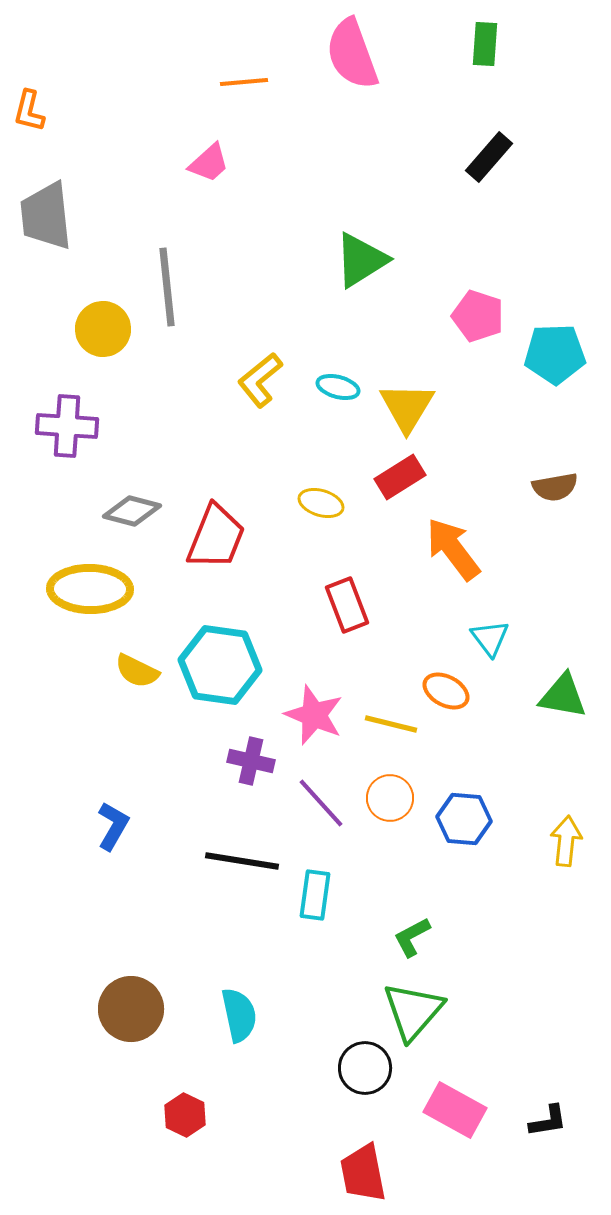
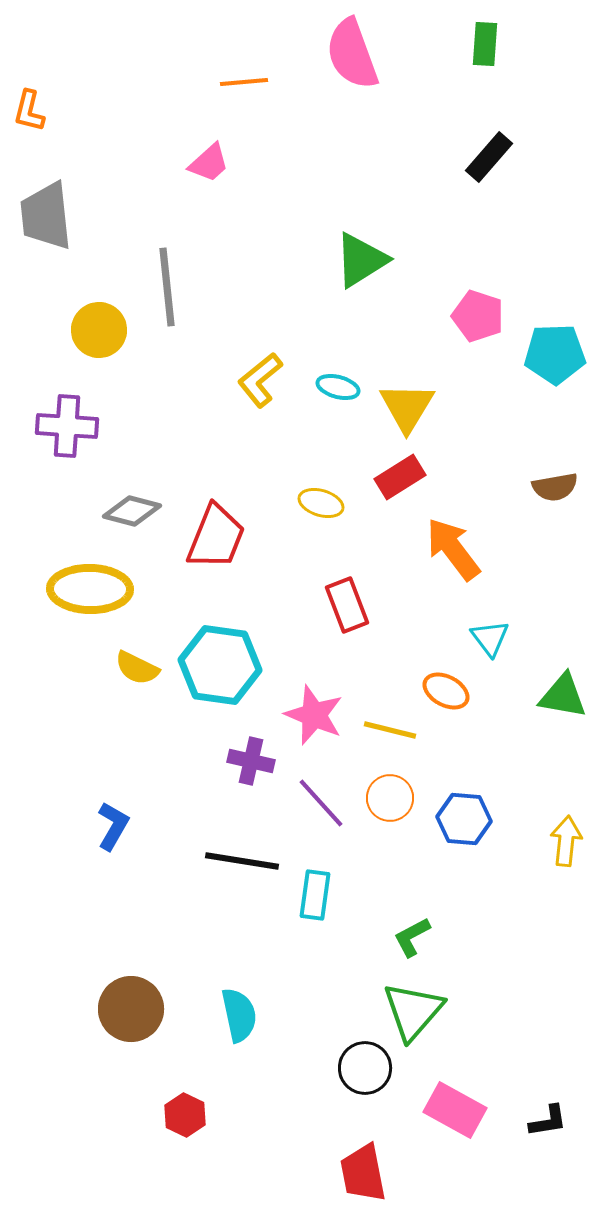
yellow circle at (103, 329): moved 4 px left, 1 px down
yellow semicircle at (137, 671): moved 3 px up
yellow line at (391, 724): moved 1 px left, 6 px down
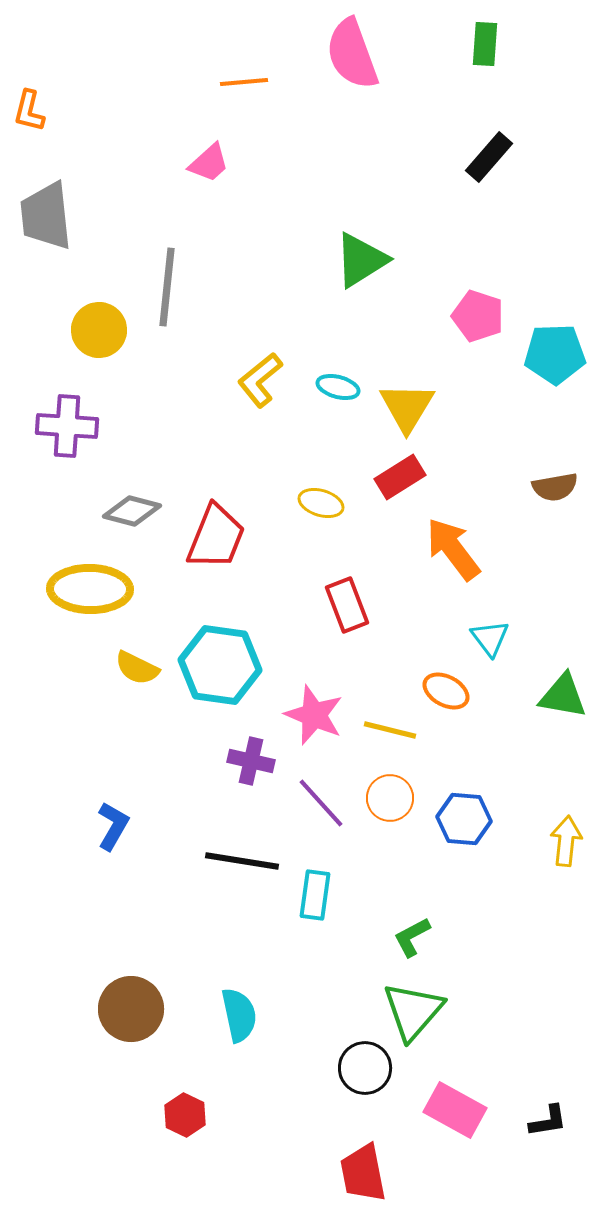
gray line at (167, 287): rotated 12 degrees clockwise
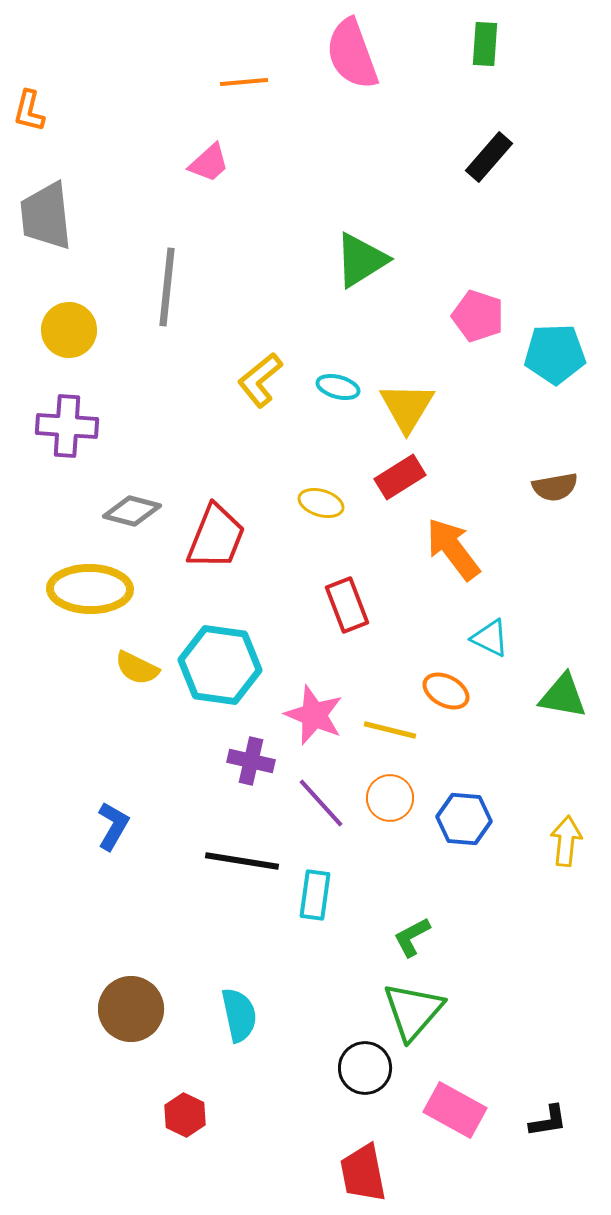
yellow circle at (99, 330): moved 30 px left
cyan triangle at (490, 638): rotated 27 degrees counterclockwise
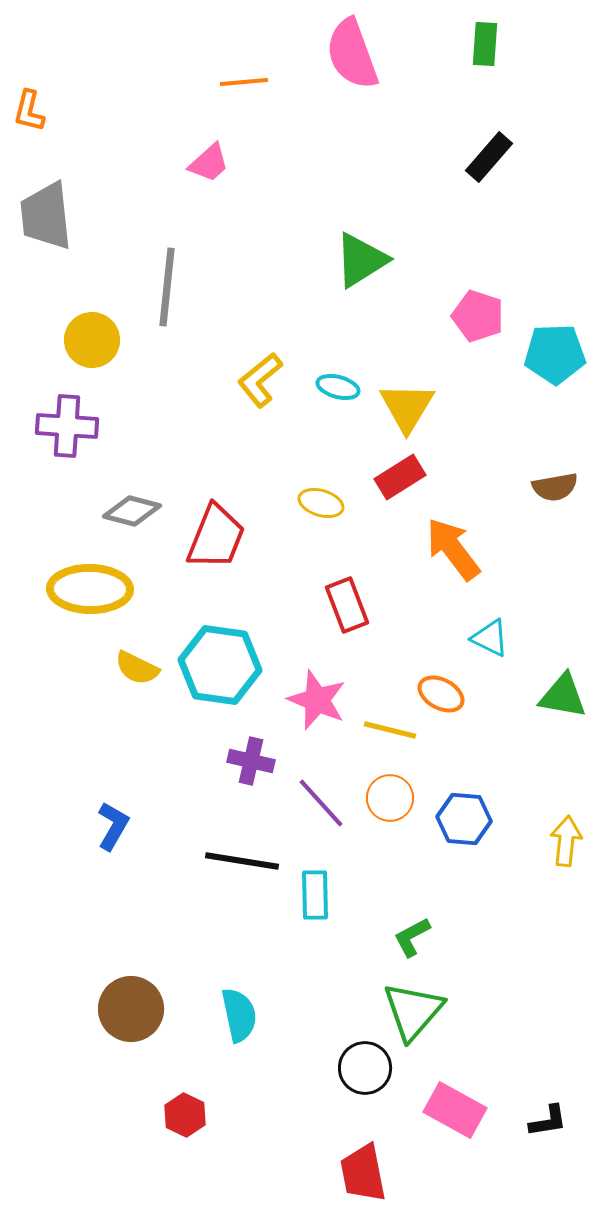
yellow circle at (69, 330): moved 23 px right, 10 px down
orange ellipse at (446, 691): moved 5 px left, 3 px down
pink star at (314, 715): moved 3 px right, 15 px up
cyan rectangle at (315, 895): rotated 9 degrees counterclockwise
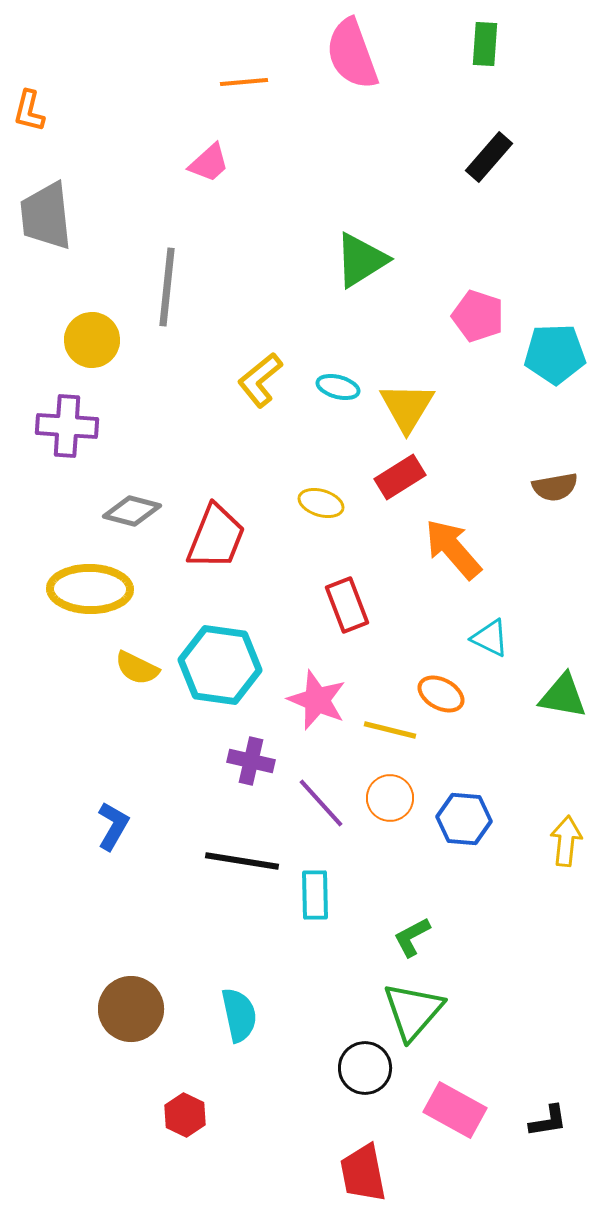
orange arrow at (453, 549): rotated 4 degrees counterclockwise
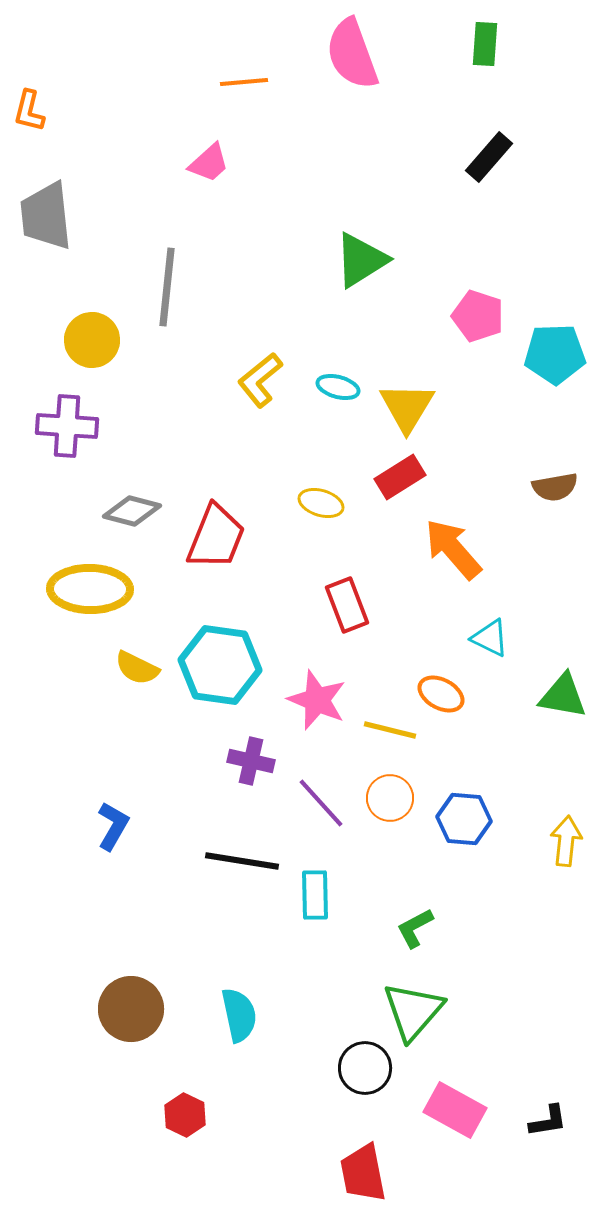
green L-shape at (412, 937): moved 3 px right, 9 px up
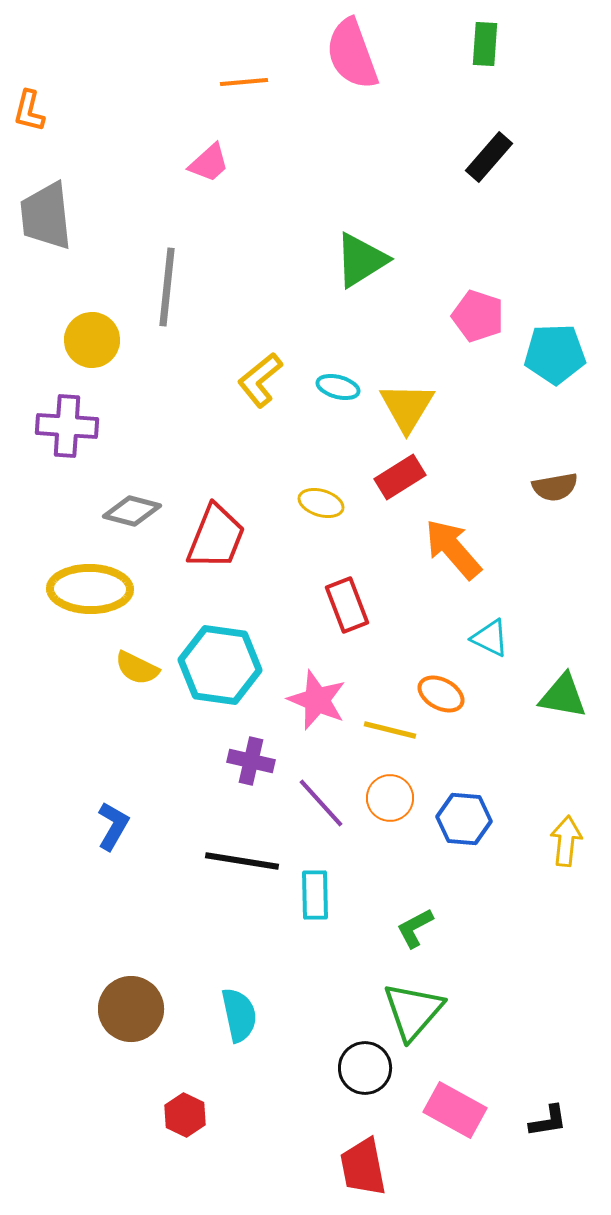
red trapezoid at (363, 1173): moved 6 px up
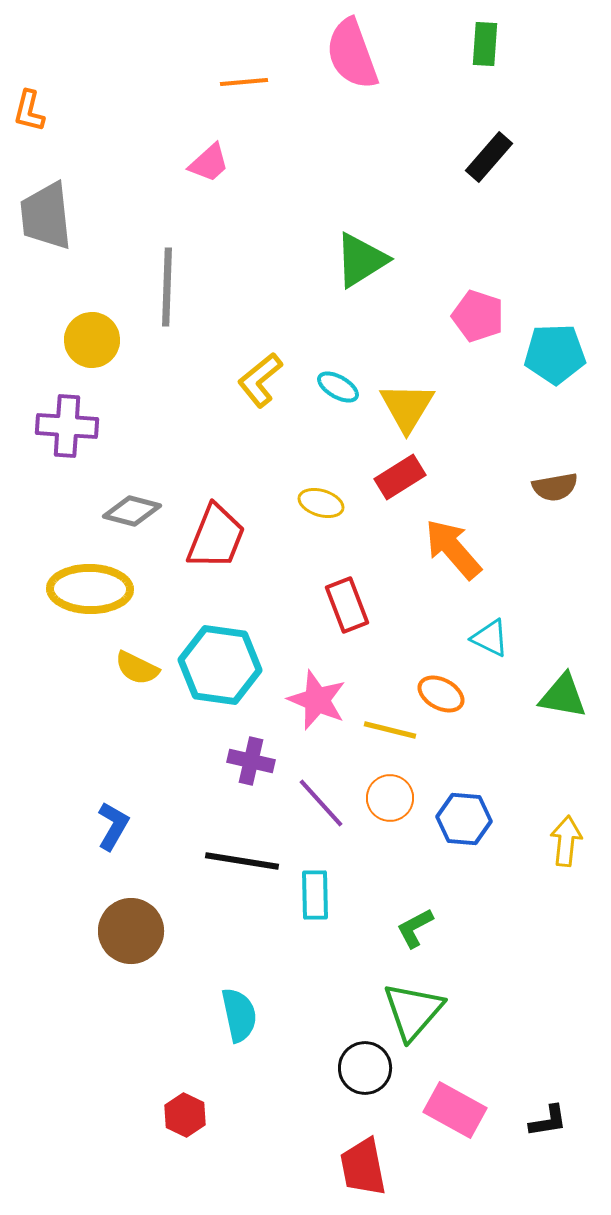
gray line at (167, 287): rotated 4 degrees counterclockwise
cyan ellipse at (338, 387): rotated 15 degrees clockwise
brown circle at (131, 1009): moved 78 px up
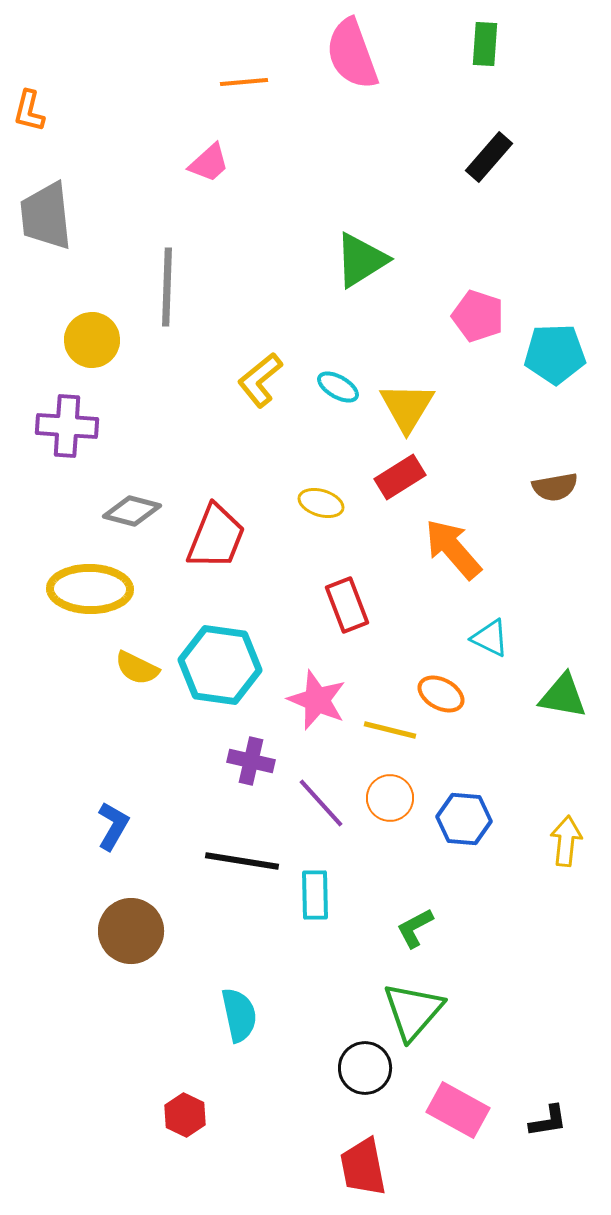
pink rectangle at (455, 1110): moved 3 px right
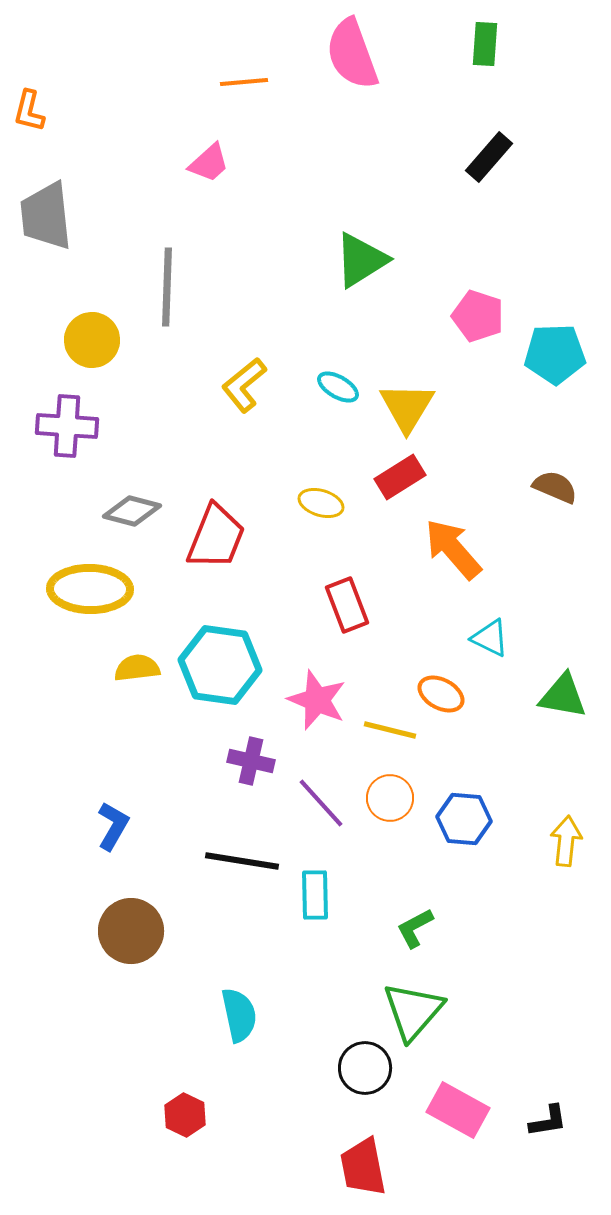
yellow L-shape at (260, 380): moved 16 px left, 5 px down
brown semicircle at (555, 487): rotated 147 degrees counterclockwise
yellow semicircle at (137, 668): rotated 147 degrees clockwise
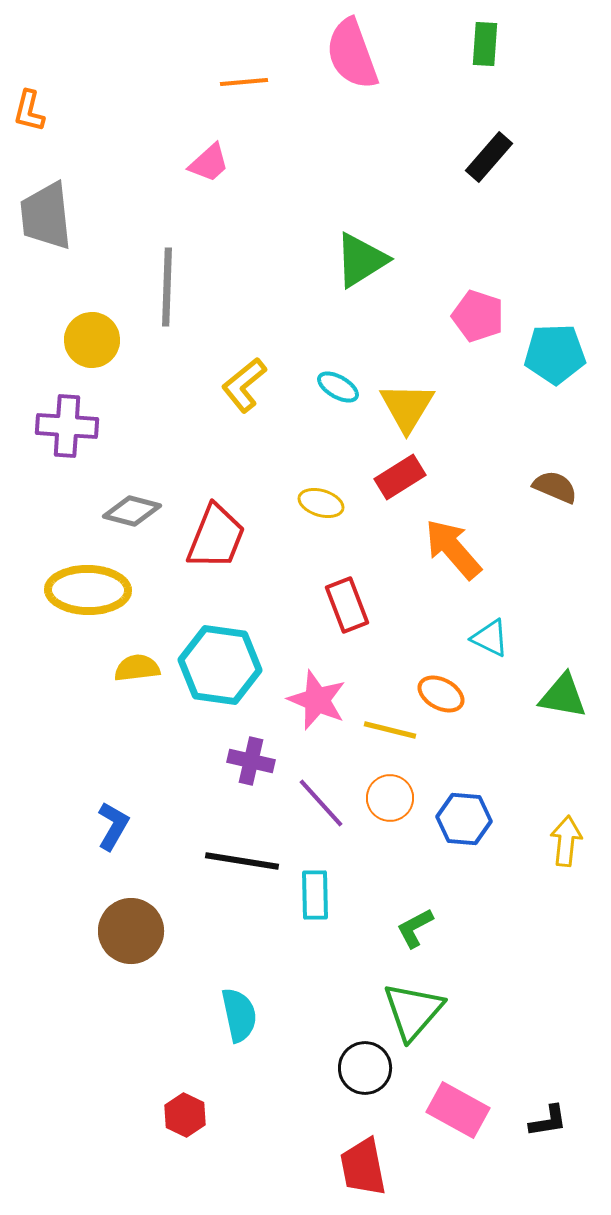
yellow ellipse at (90, 589): moved 2 px left, 1 px down
